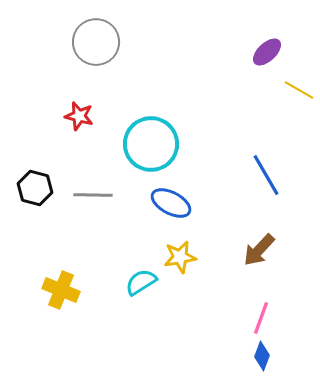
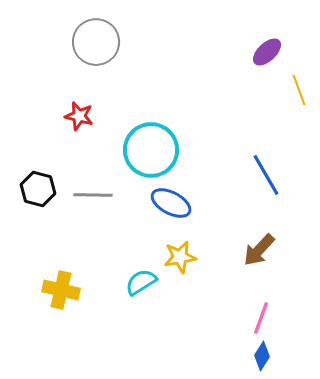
yellow line: rotated 40 degrees clockwise
cyan circle: moved 6 px down
black hexagon: moved 3 px right, 1 px down
yellow cross: rotated 9 degrees counterclockwise
blue diamond: rotated 12 degrees clockwise
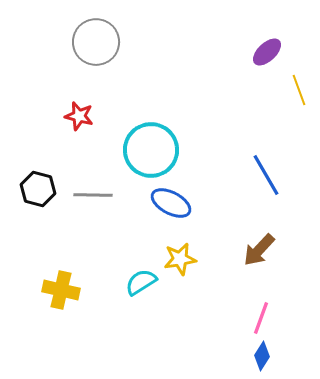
yellow star: moved 2 px down
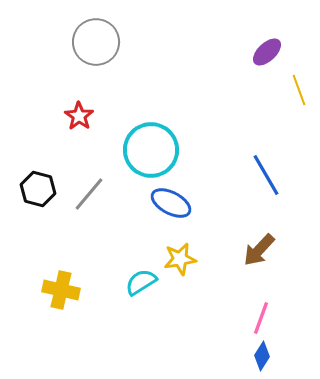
red star: rotated 20 degrees clockwise
gray line: moved 4 px left, 1 px up; rotated 51 degrees counterclockwise
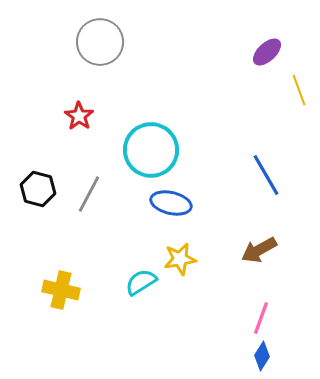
gray circle: moved 4 px right
gray line: rotated 12 degrees counterclockwise
blue ellipse: rotated 15 degrees counterclockwise
brown arrow: rotated 18 degrees clockwise
